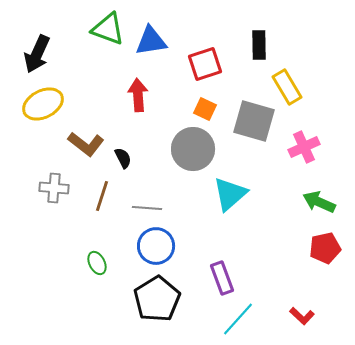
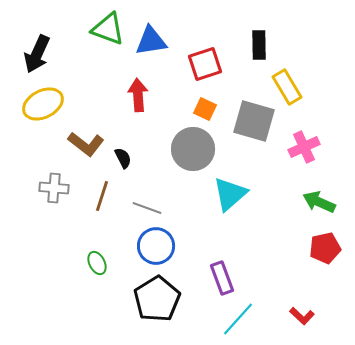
gray line: rotated 16 degrees clockwise
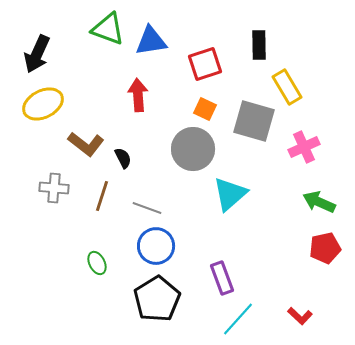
red L-shape: moved 2 px left
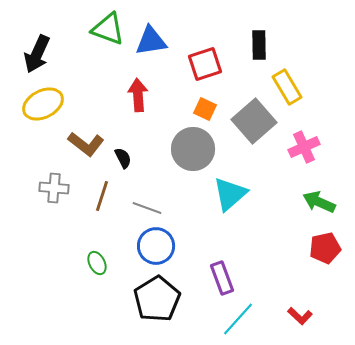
gray square: rotated 33 degrees clockwise
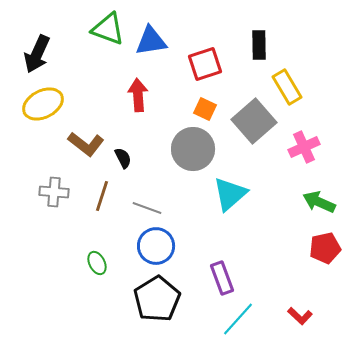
gray cross: moved 4 px down
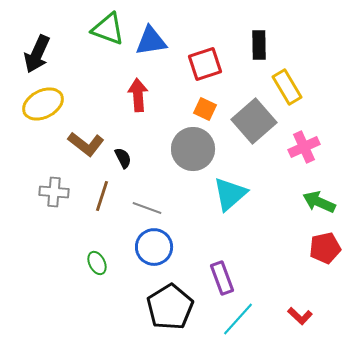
blue circle: moved 2 px left, 1 px down
black pentagon: moved 13 px right, 8 px down
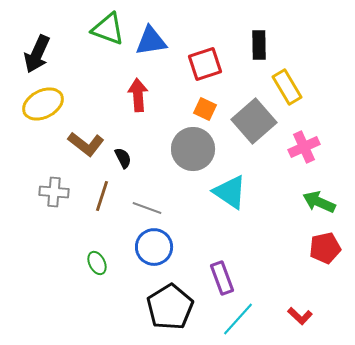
cyan triangle: moved 2 px up; rotated 45 degrees counterclockwise
